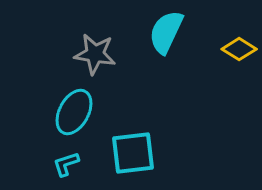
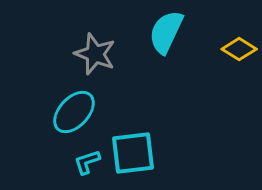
gray star: rotated 12 degrees clockwise
cyan ellipse: rotated 15 degrees clockwise
cyan L-shape: moved 21 px right, 2 px up
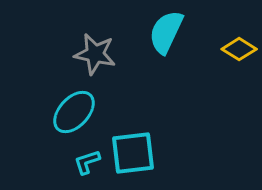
gray star: rotated 9 degrees counterclockwise
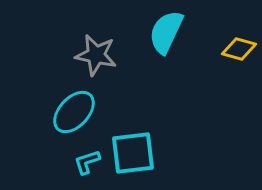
yellow diamond: rotated 16 degrees counterclockwise
gray star: moved 1 px right, 1 px down
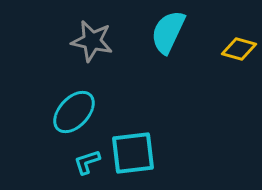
cyan semicircle: moved 2 px right
gray star: moved 4 px left, 14 px up
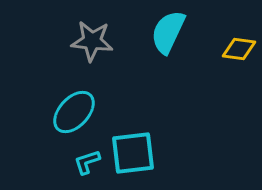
gray star: rotated 6 degrees counterclockwise
yellow diamond: rotated 8 degrees counterclockwise
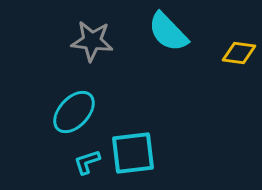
cyan semicircle: rotated 69 degrees counterclockwise
yellow diamond: moved 4 px down
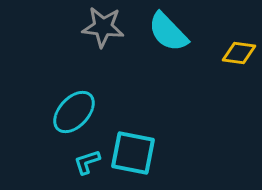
gray star: moved 11 px right, 14 px up
cyan square: rotated 18 degrees clockwise
